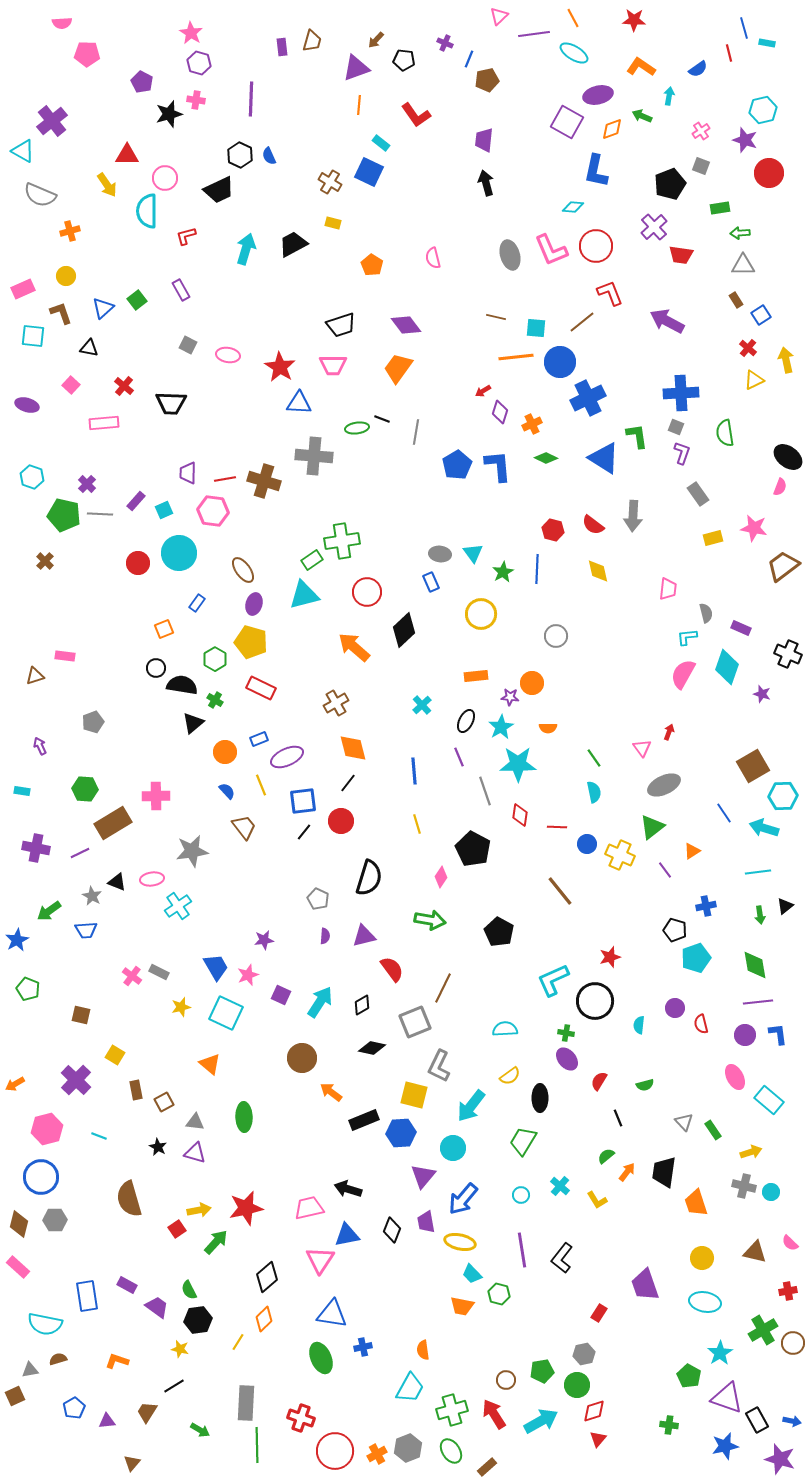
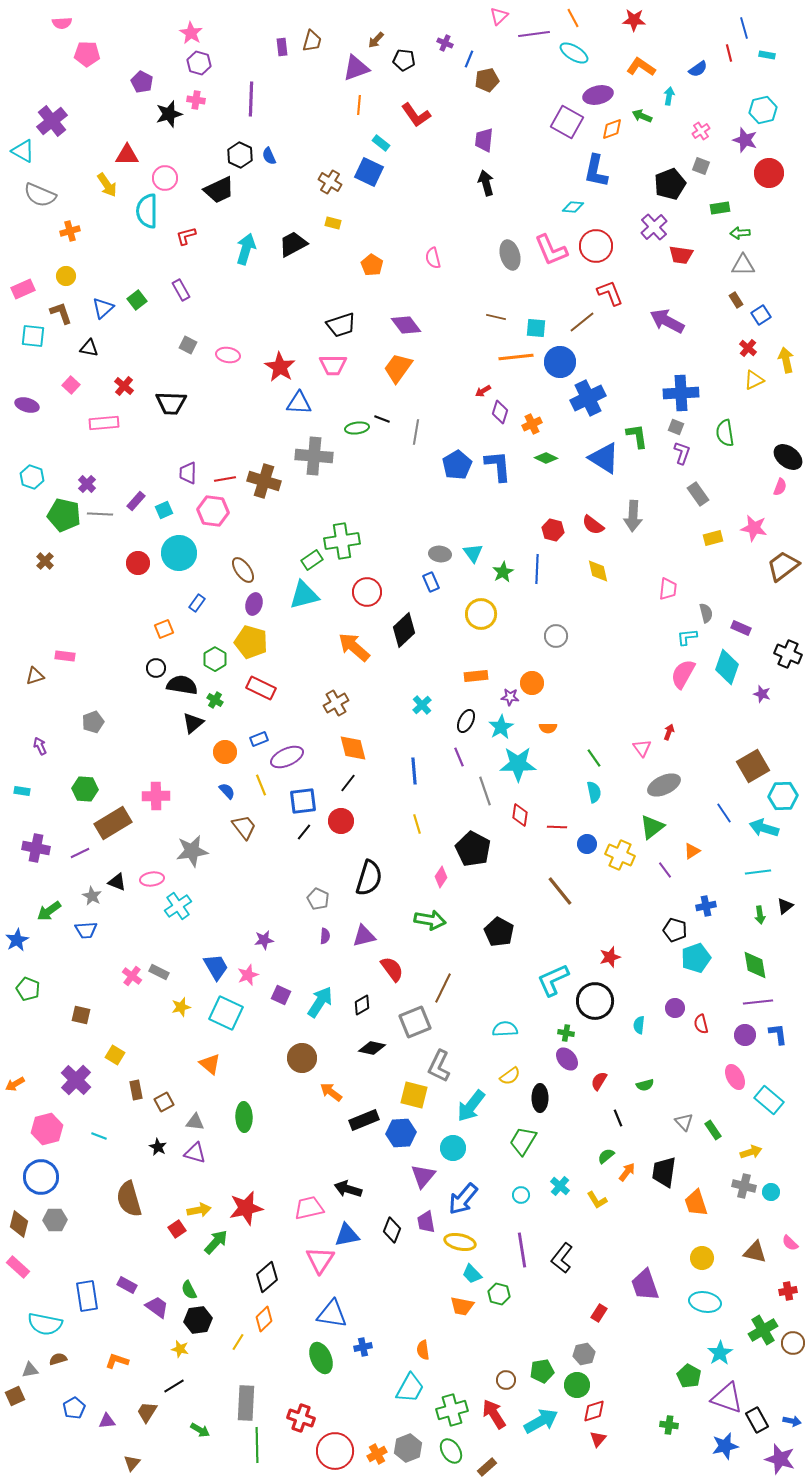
cyan rectangle at (767, 43): moved 12 px down
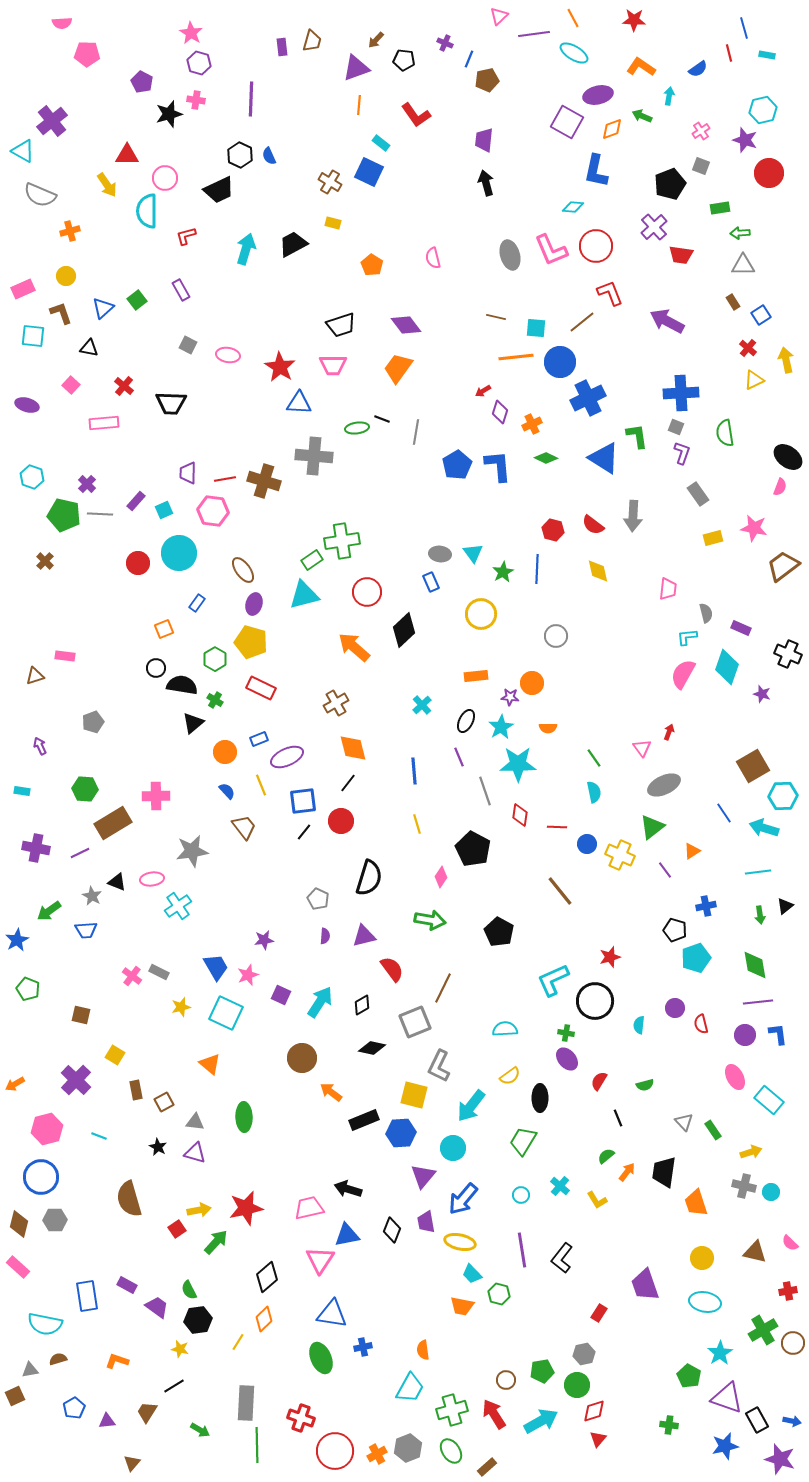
brown rectangle at (736, 300): moved 3 px left, 2 px down
